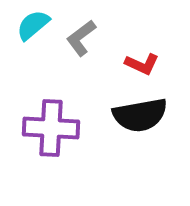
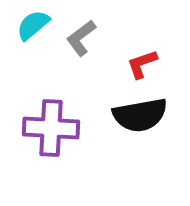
red L-shape: rotated 136 degrees clockwise
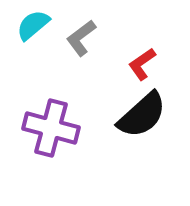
red L-shape: rotated 16 degrees counterclockwise
black semicircle: moved 2 px right; rotated 32 degrees counterclockwise
purple cross: rotated 12 degrees clockwise
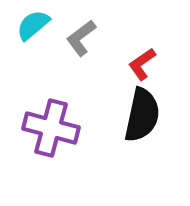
black semicircle: rotated 36 degrees counterclockwise
